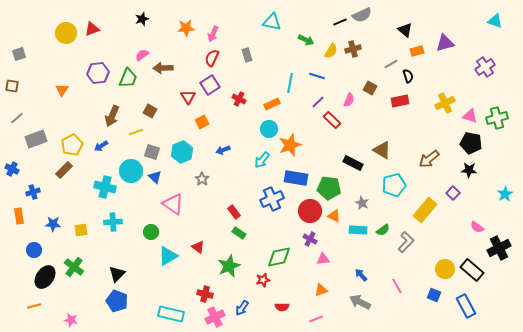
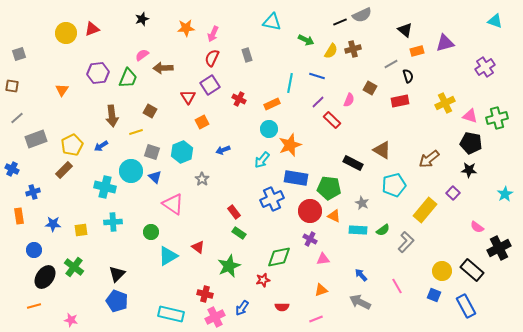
brown arrow at (112, 116): rotated 30 degrees counterclockwise
yellow circle at (445, 269): moved 3 px left, 2 px down
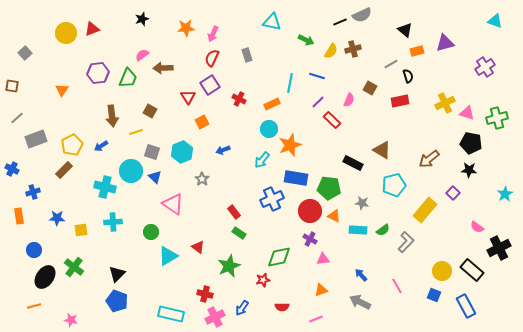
gray square at (19, 54): moved 6 px right, 1 px up; rotated 24 degrees counterclockwise
pink triangle at (470, 116): moved 3 px left, 3 px up
gray star at (362, 203): rotated 16 degrees counterclockwise
blue star at (53, 224): moved 4 px right, 6 px up
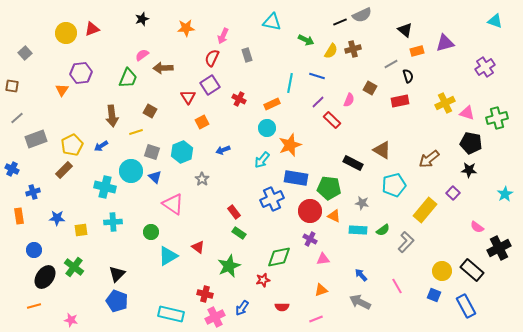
pink arrow at (213, 34): moved 10 px right, 2 px down
purple hexagon at (98, 73): moved 17 px left
cyan circle at (269, 129): moved 2 px left, 1 px up
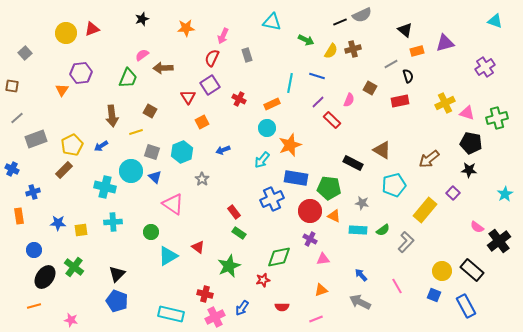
blue star at (57, 218): moved 1 px right, 5 px down
black cross at (499, 248): moved 7 px up; rotated 10 degrees counterclockwise
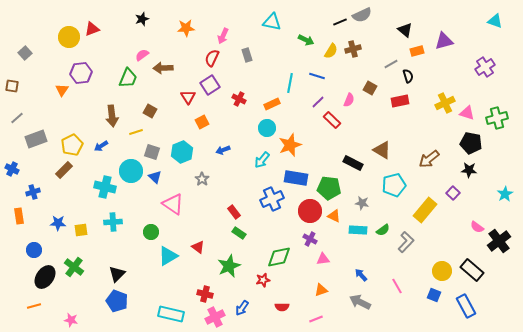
yellow circle at (66, 33): moved 3 px right, 4 px down
purple triangle at (445, 43): moved 1 px left, 2 px up
